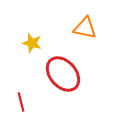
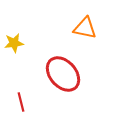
yellow star: moved 18 px left; rotated 24 degrees counterclockwise
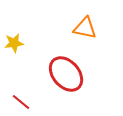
red ellipse: moved 3 px right
red line: rotated 36 degrees counterclockwise
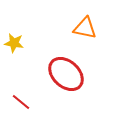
yellow star: rotated 18 degrees clockwise
red ellipse: rotated 6 degrees counterclockwise
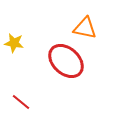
red ellipse: moved 13 px up
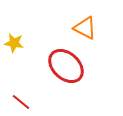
orange triangle: rotated 15 degrees clockwise
red ellipse: moved 5 px down
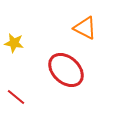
red ellipse: moved 4 px down
red line: moved 5 px left, 5 px up
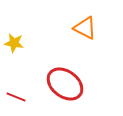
red ellipse: moved 1 px left, 14 px down; rotated 6 degrees counterclockwise
red line: rotated 18 degrees counterclockwise
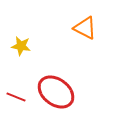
yellow star: moved 7 px right, 3 px down
red ellipse: moved 9 px left, 8 px down
